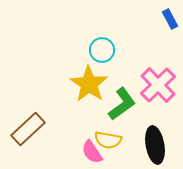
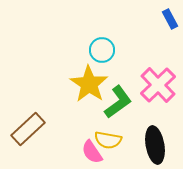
green L-shape: moved 4 px left, 2 px up
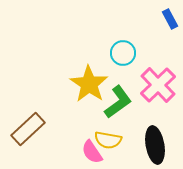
cyan circle: moved 21 px right, 3 px down
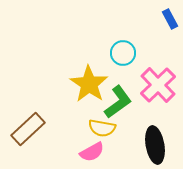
yellow semicircle: moved 6 px left, 12 px up
pink semicircle: rotated 85 degrees counterclockwise
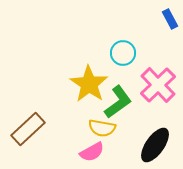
black ellipse: rotated 45 degrees clockwise
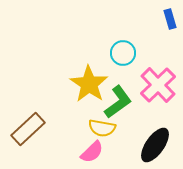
blue rectangle: rotated 12 degrees clockwise
pink semicircle: rotated 15 degrees counterclockwise
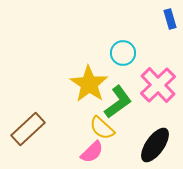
yellow semicircle: rotated 32 degrees clockwise
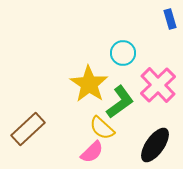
green L-shape: moved 2 px right
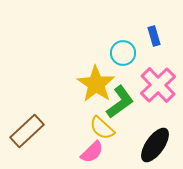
blue rectangle: moved 16 px left, 17 px down
yellow star: moved 7 px right
brown rectangle: moved 1 px left, 2 px down
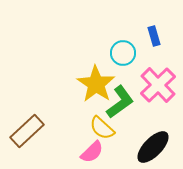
black ellipse: moved 2 px left, 2 px down; rotated 9 degrees clockwise
